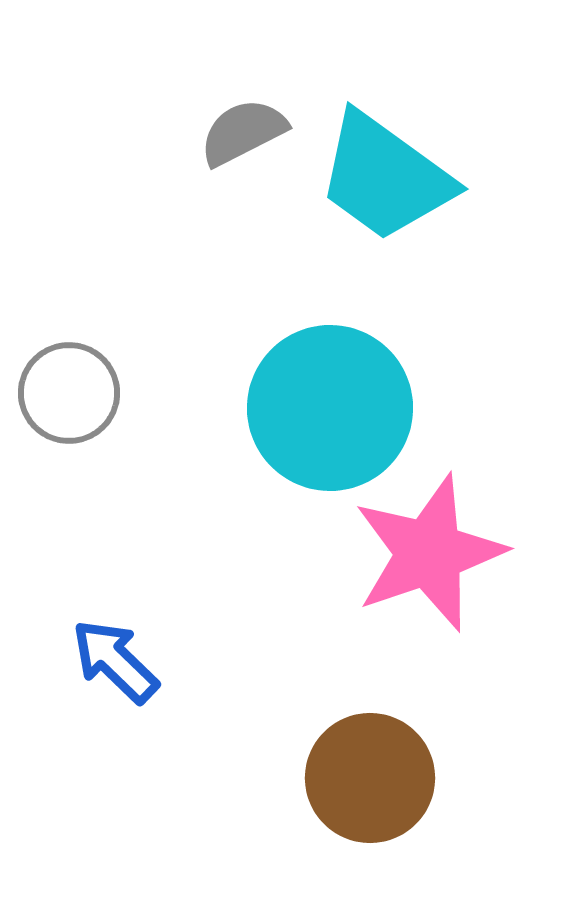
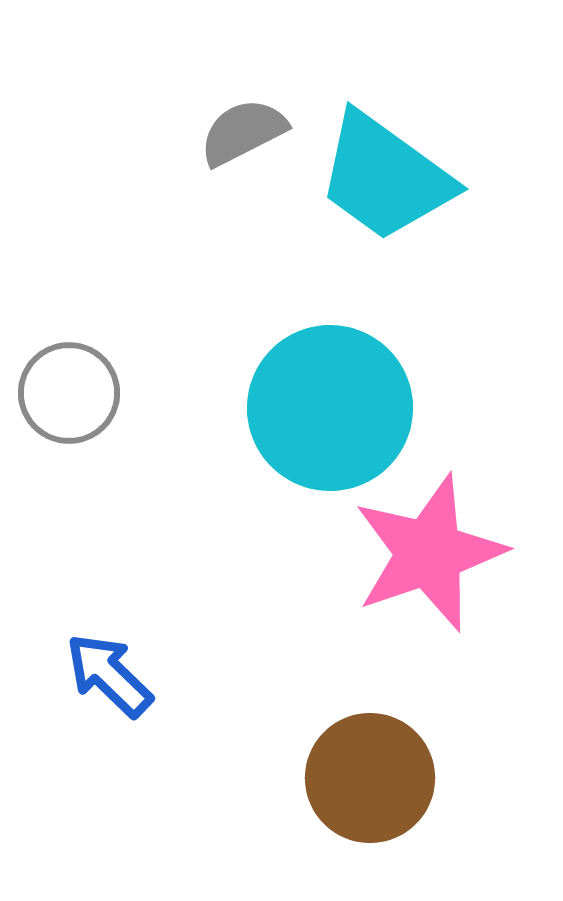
blue arrow: moved 6 px left, 14 px down
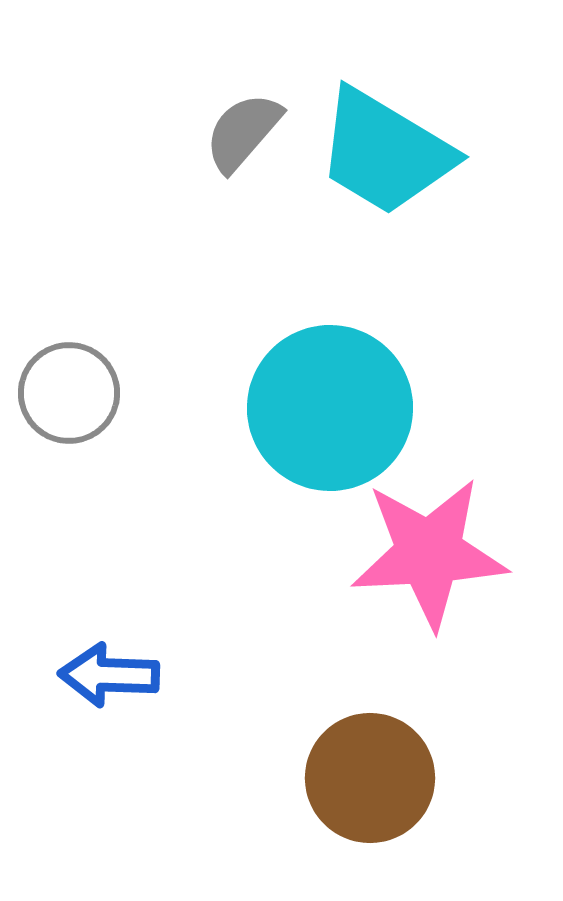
gray semicircle: rotated 22 degrees counterclockwise
cyan trapezoid: moved 25 px up; rotated 5 degrees counterclockwise
pink star: rotated 16 degrees clockwise
blue arrow: rotated 42 degrees counterclockwise
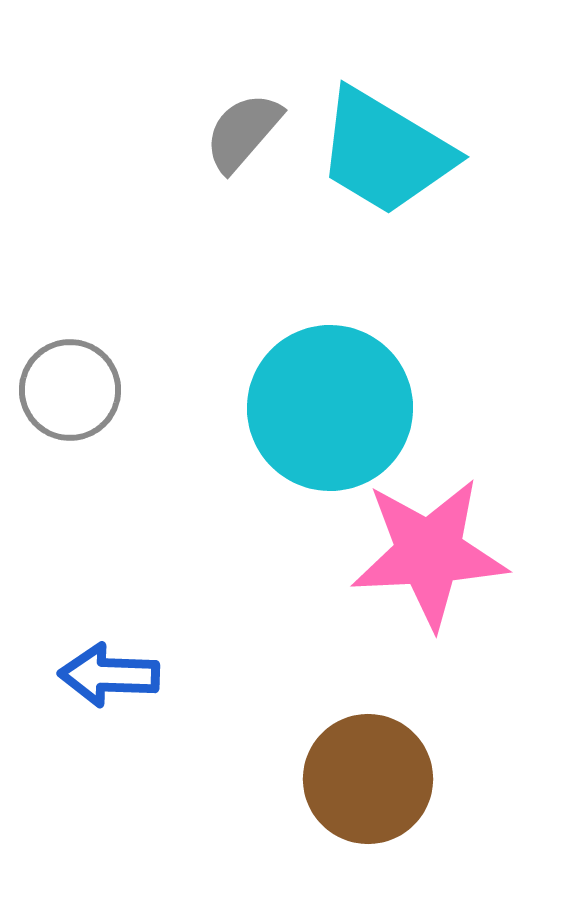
gray circle: moved 1 px right, 3 px up
brown circle: moved 2 px left, 1 px down
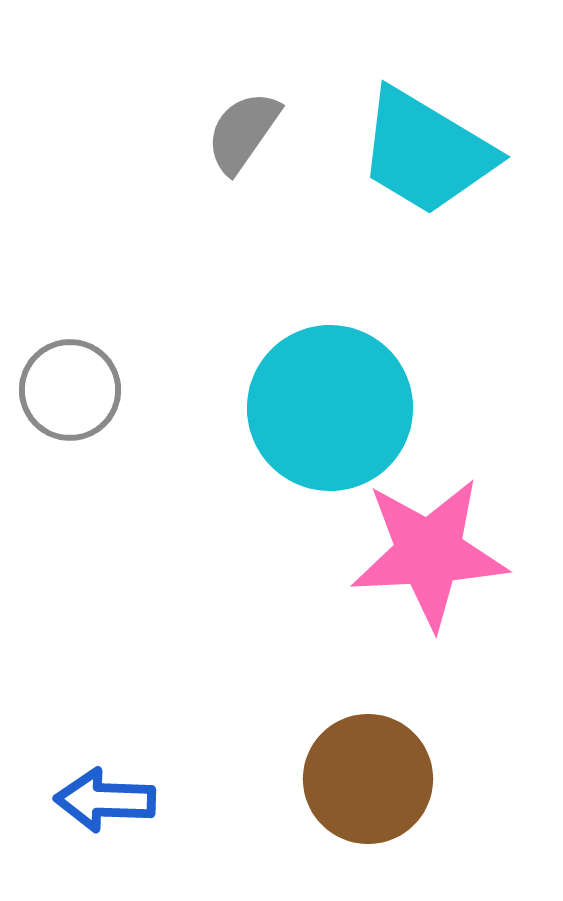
gray semicircle: rotated 6 degrees counterclockwise
cyan trapezoid: moved 41 px right
blue arrow: moved 4 px left, 125 px down
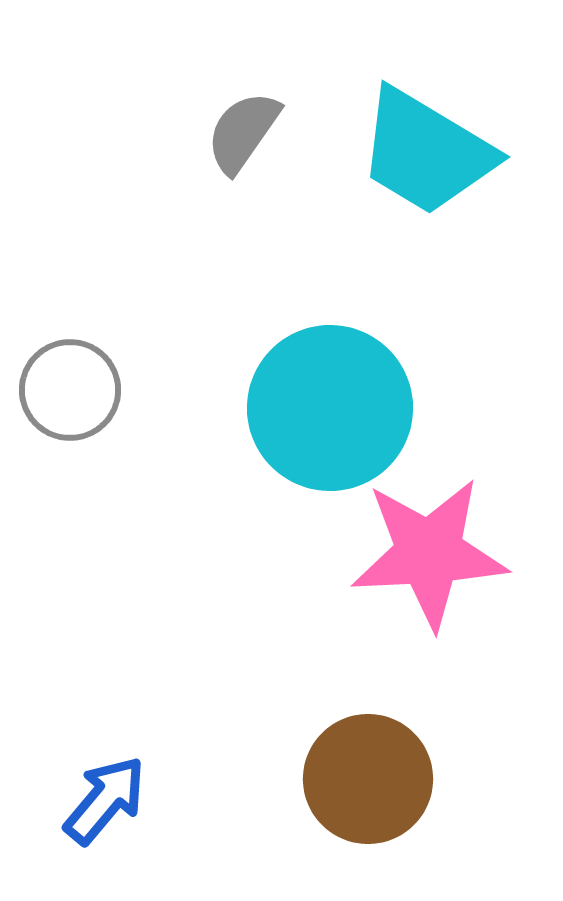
blue arrow: rotated 128 degrees clockwise
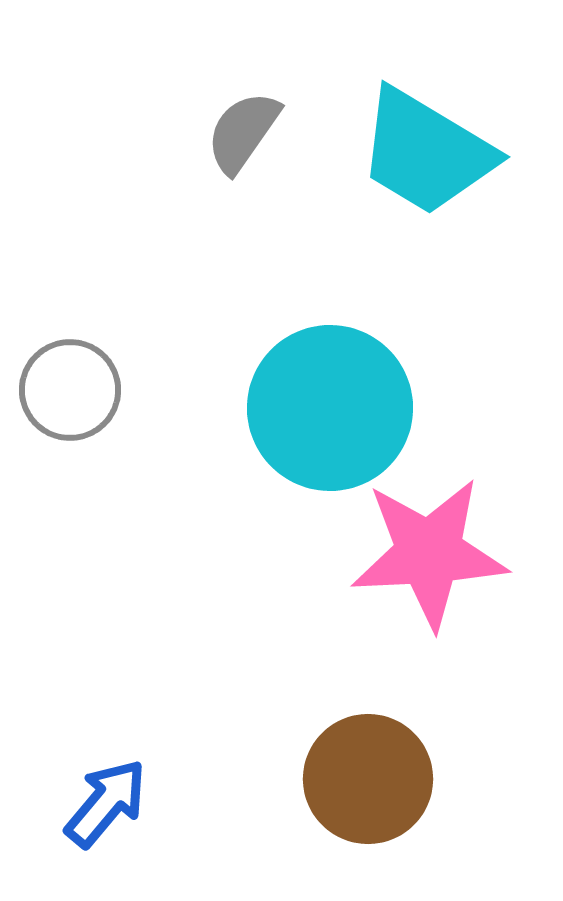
blue arrow: moved 1 px right, 3 px down
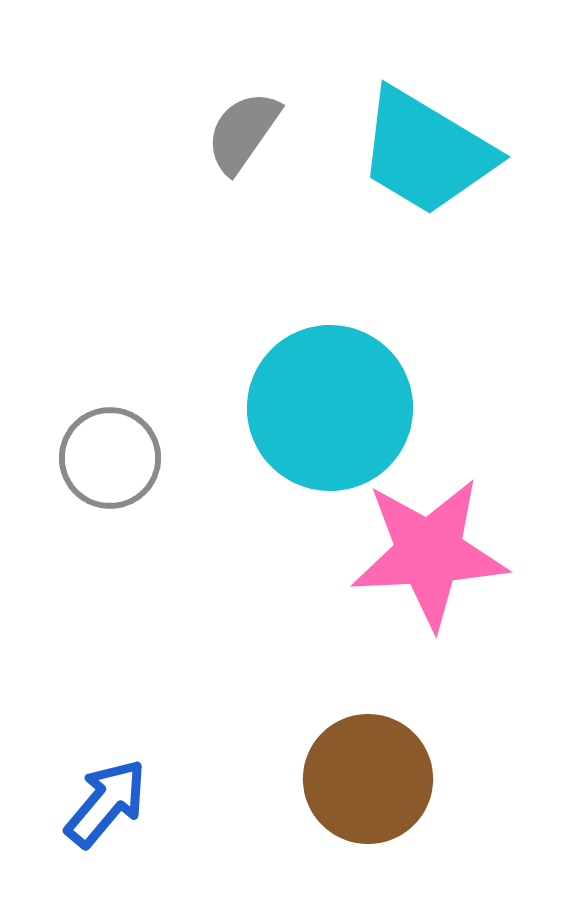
gray circle: moved 40 px right, 68 px down
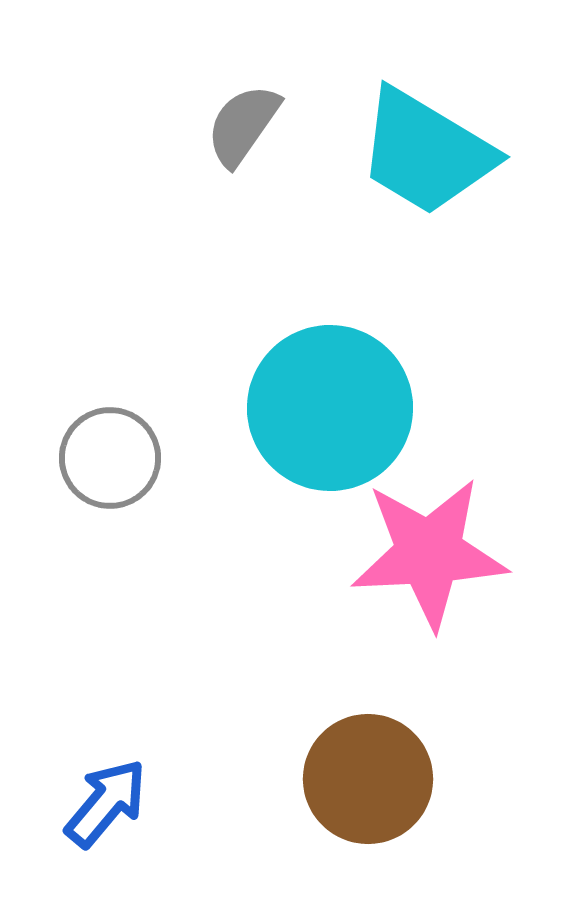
gray semicircle: moved 7 px up
